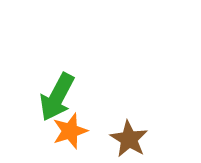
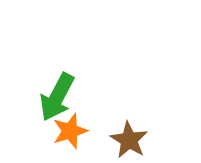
brown star: moved 1 px down
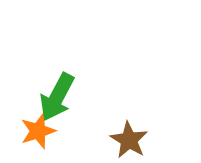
orange star: moved 32 px left
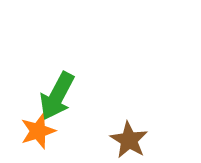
green arrow: moved 1 px up
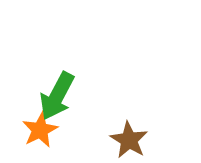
orange star: moved 2 px right, 1 px up; rotated 9 degrees counterclockwise
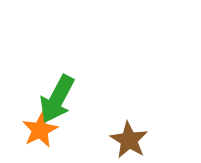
green arrow: moved 3 px down
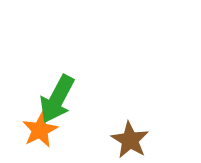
brown star: moved 1 px right
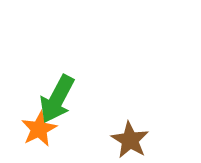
orange star: moved 1 px left, 1 px up
